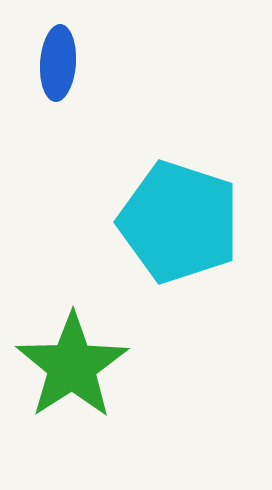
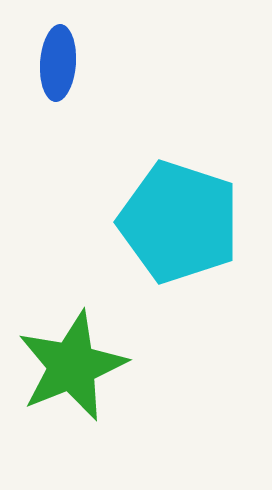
green star: rotated 11 degrees clockwise
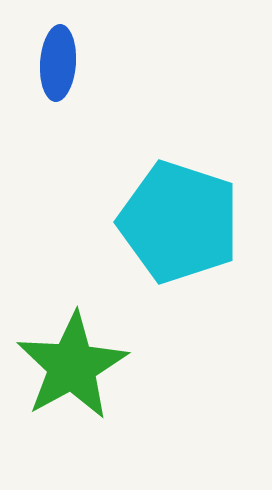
green star: rotated 7 degrees counterclockwise
